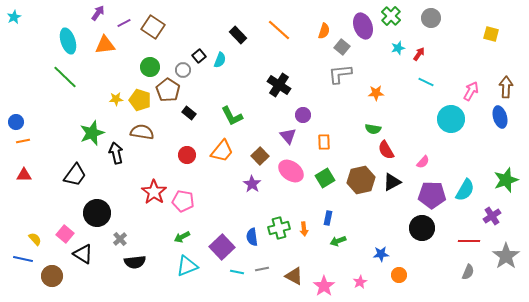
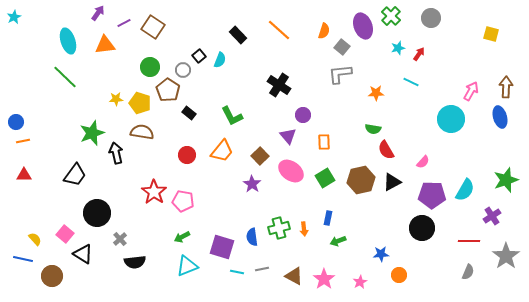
cyan line at (426, 82): moved 15 px left
yellow pentagon at (140, 100): moved 3 px down
purple square at (222, 247): rotated 30 degrees counterclockwise
pink star at (324, 286): moved 7 px up
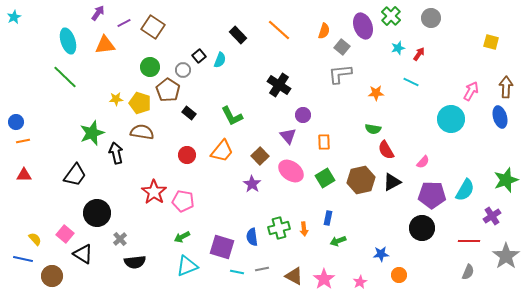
yellow square at (491, 34): moved 8 px down
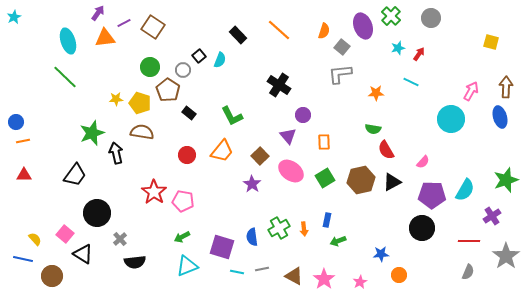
orange triangle at (105, 45): moved 7 px up
blue rectangle at (328, 218): moved 1 px left, 2 px down
green cross at (279, 228): rotated 15 degrees counterclockwise
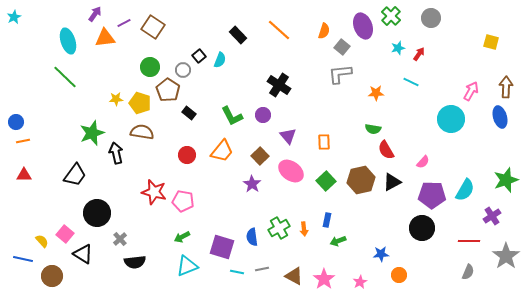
purple arrow at (98, 13): moved 3 px left, 1 px down
purple circle at (303, 115): moved 40 px left
green square at (325, 178): moved 1 px right, 3 px down; rotated 12 degrees counterclockwise
red star at (154, 192): rotated 20 degrees counterclockwise
yellow semicircle at (35, 239): moved 7 px right, 2 px down
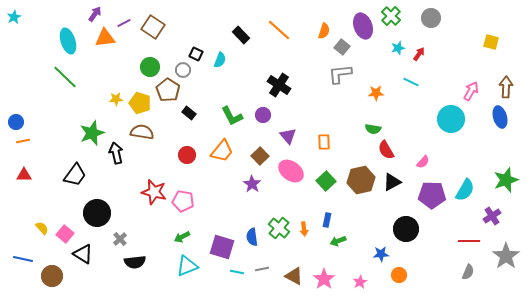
black rectangle at (238, 35): moved 3 px right
black square at (199, 56): moved 3 px left, 2 px up; rotated 24 degrees counterclockwise
green cross at (279, 228): rotated 20 degrees counterclockwise
black circle at (422, 228): moved 16 px left, 1 px down
yellow semicircle at (42, 241): moved 13 px up
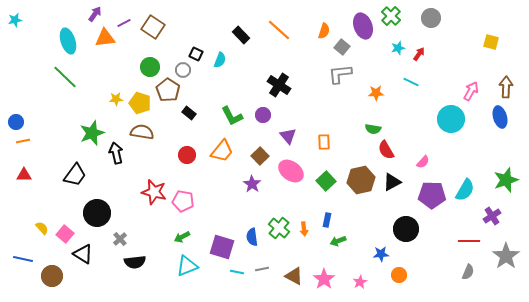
cyan star at (14, 17): moved 1 px right, 3 px down; rotated 16 degrees clockwise
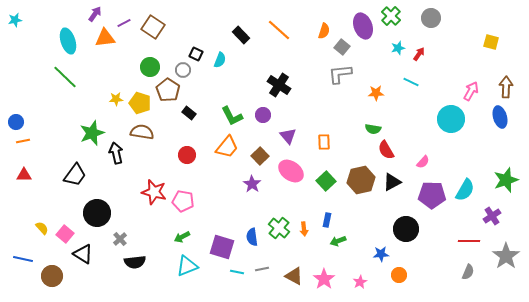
orange trapezoid at (222, 151): moved 5 px right, 4 px up
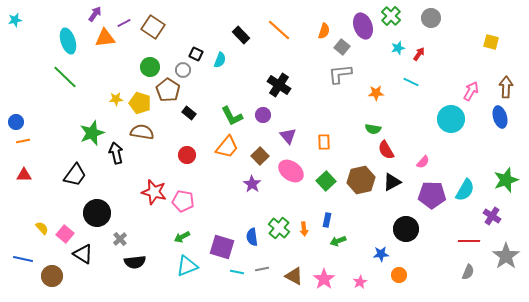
purple cross at (492, 216): rotated 24 degrees counterclockwise
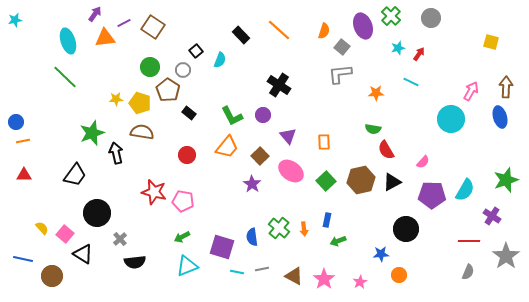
black square at (196, 54): moved 3 px up; rotated 24 degrees clockwise
